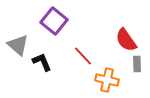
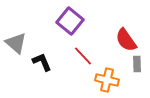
purple square: moved 16 px right
gray triangle: moved 2 px left, 2 px up
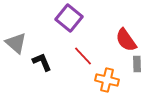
purple square: moved 1 px left, 3 px up
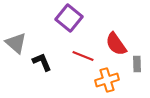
red semicircle: moved 10 px left, 4 px down
red line: rotated 25 degrees counterclockwise
orange cross: rotated 30 degrees counterclockwise
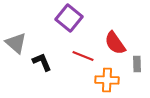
red semicircle: moved 1 px left, 1 px up
orange cross: rotated 20 degrees clockwise
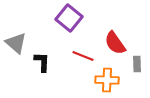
black L-shape: rotated 25 degrees clockwise
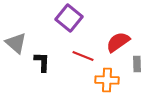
red semicircle: moved 3 px right, 1 px up; rotated 90 degrees clockwise
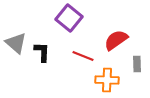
red semicircle: moved 2 px left, 2 px up
black L-shape: moved 10 px up
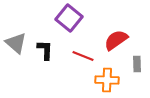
black L-shape: moved 3 px right, 2 px up
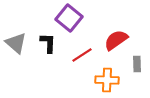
black L-shape: moved 3 px right, 7 px up
red line: moved 1 px left, 1 px up; rotated 55 degrees counterclockwise
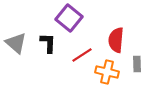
red semicircle: rotated 50 degrees counterclockwise
orange cross: moved 8 px up; rotated 10 degrees clockwise
